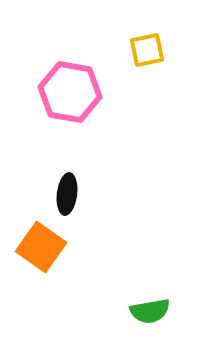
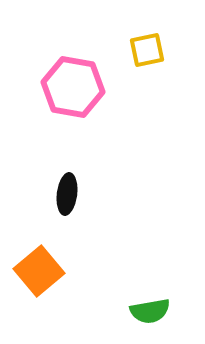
pink hexagon: moved 3 px right, 5 px up
orange square: moved 2 px left, 24 px down; rotated 15 degrees clockwise
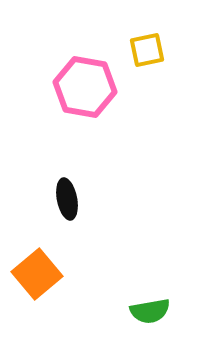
pink hexagon: moved 12 px right
black ellipse: moved 5 px down; rotated 18 degrees counterclockwise
orange square: moved 2 px left, 3 px down
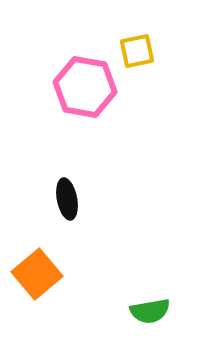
yellow square: moved 10 px left, 1 px down
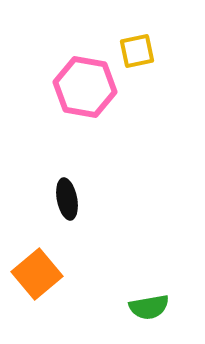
green semicircle: moved 1 px left, 4 px up
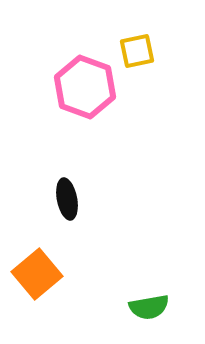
pink hexagon: rotated 10 degrees clockwise
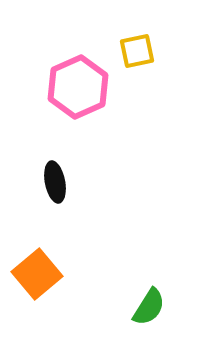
pink hexagon: moved 7 px left; rotated 16 degrees clockwise
black ellipse: moved 12 px left, 17 px up
green semicircle: rotated 48 degrees counterclockwise
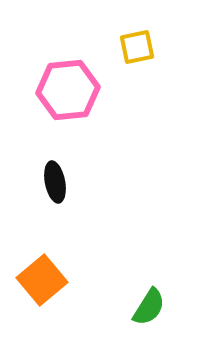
yellow square: moved 4 px up
pink hexagon: moved 10 px left, 3 px down; rotated 18 degrees clockwise
orange square: moved 5 px right, 6 px down
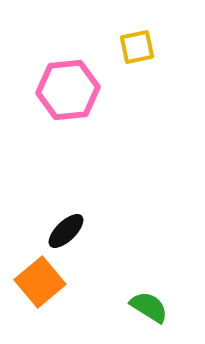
black ellipse: moved 11 px right, 49 px down; rotated 57 degrees clockwise
orange square: moved 2 px left, 2 px down
green semicircle: rotated 90 degrees counterclockwise
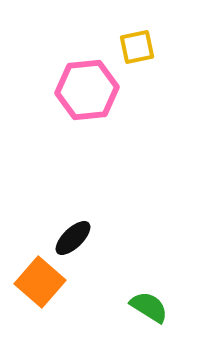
pink hexagon: moved 19 px right
black ellipse: moved 7 px right, 7 px down
orange square: rotated 9 degrees counterclockwise
